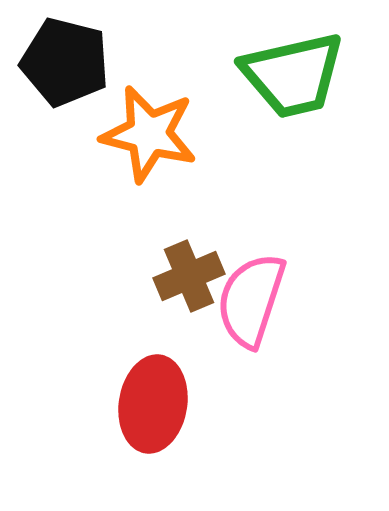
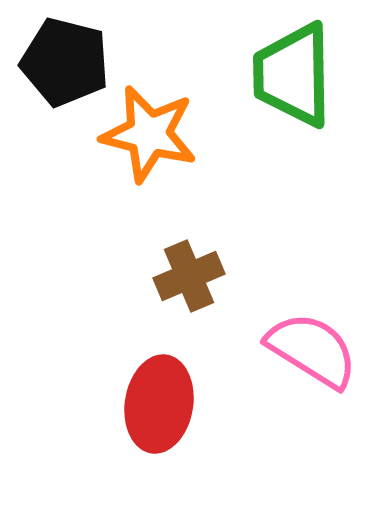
green trapezoid: rotated 102 degrees clockwise
pink semicircle: moved 61 px right, 50 px down; rotated 104 degrees clockwise
red ellipse: moved 6 px right
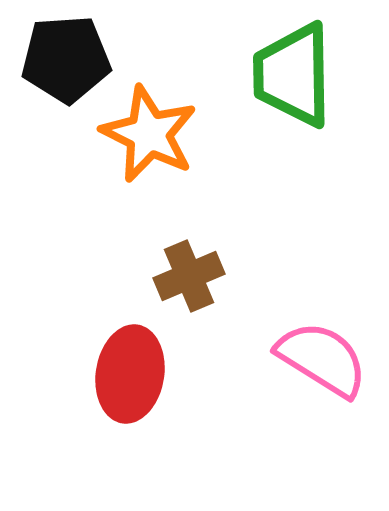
black pentagon: moved 1 px right, 3 px up; rotated 18 degrees counterclockwise
orange star: rotated 12 degrees clockwise
pink semicircle: moved 10 px right, 9 px down
red ellipse: moved 29 px left, 30 px up
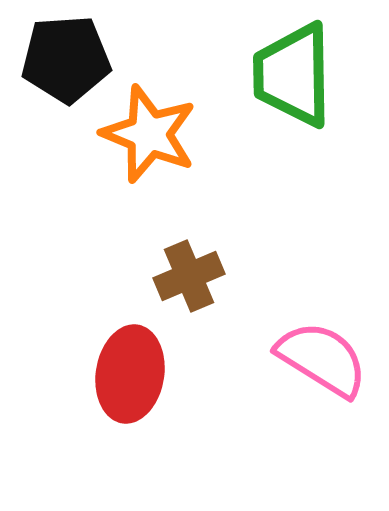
orange star: rotated 4 degrees counterclockwise
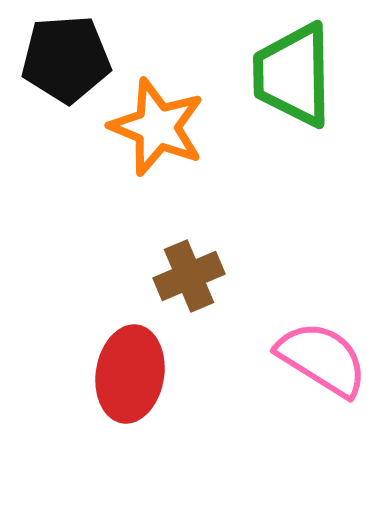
orange star: moved 8 px right, 7 px up
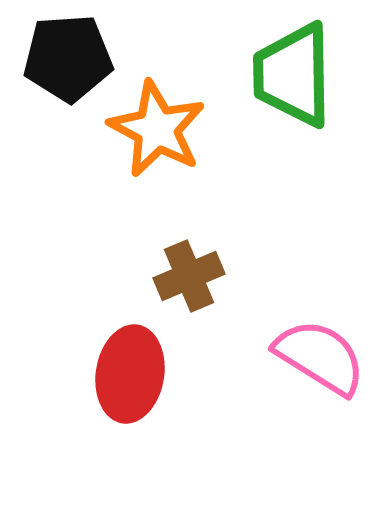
black pentagon: moved 2 px right, 1 px up
orange star: moved 2 px down; rotated 6 degrees clockwise
pink semicircle: moved 2 px left, 2 px up
